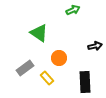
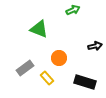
green triangle: moved 4 px up; rotated 12 degrees counterclockwise
black rectangle: rotated 70 degrees counterclockwise
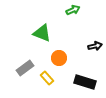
green triangle: moved 3 px right, 4 px down
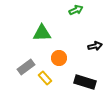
green arrow: moved 3 px right
green triangle: rotated 24 degrees counterclockwise
gray rectangle: moved 1 px right, 1 px up
yellow rectangle: moved 2 px left
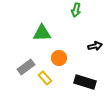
green arrow: rotated 128 degrees clockwise
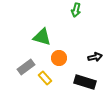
green triangle: moved 4 px down; rotated 18 degrees clockwise
black arrow: moved 11 px down
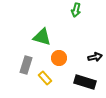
gray rectangle: moved 2 px up; rotated 36 degrees counterclockwise
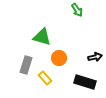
green arrow: moved 1 px right; rotated 48 degrees counterclockwise
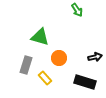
green triangle: moved 2 px left
